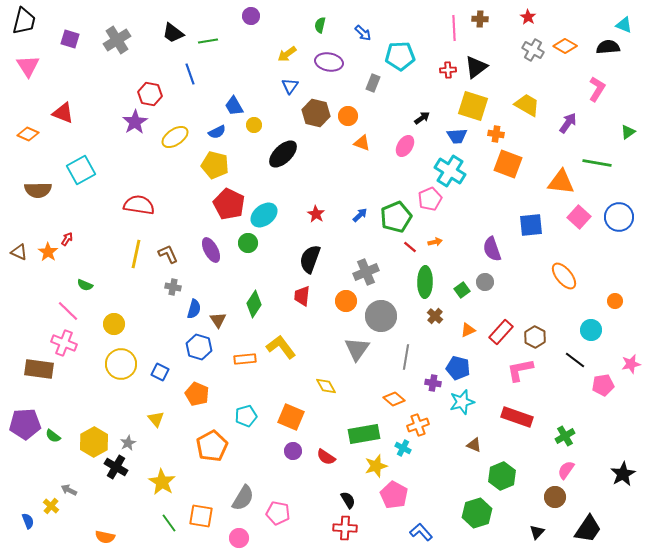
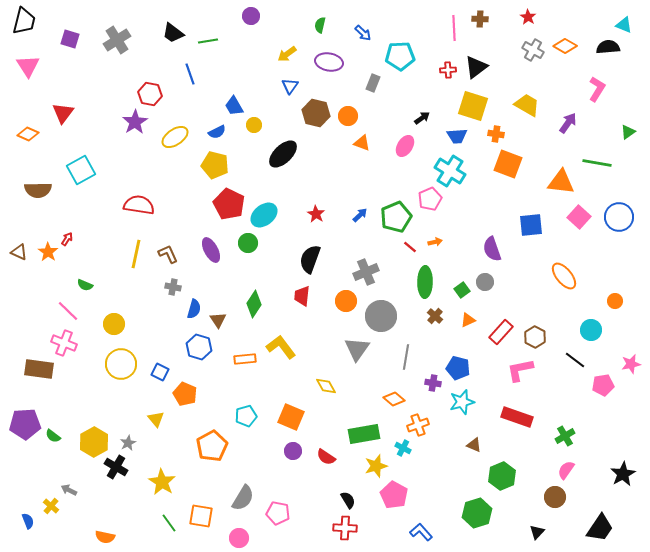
red triangle at (63, 113): rotated 45 degrees clockwise
orange triangle at (468, 330): moved 10 px up
orange pentagon at (197, 394): moved 12 px left
black trapezoid at (588, 529): moved 12 px right, 1 px up
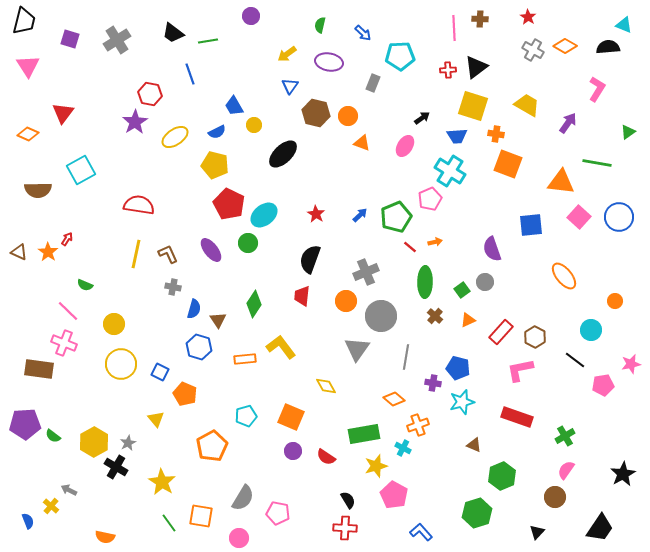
purple ellipse at (211, 250): rotated 10 degrees counterclockwise
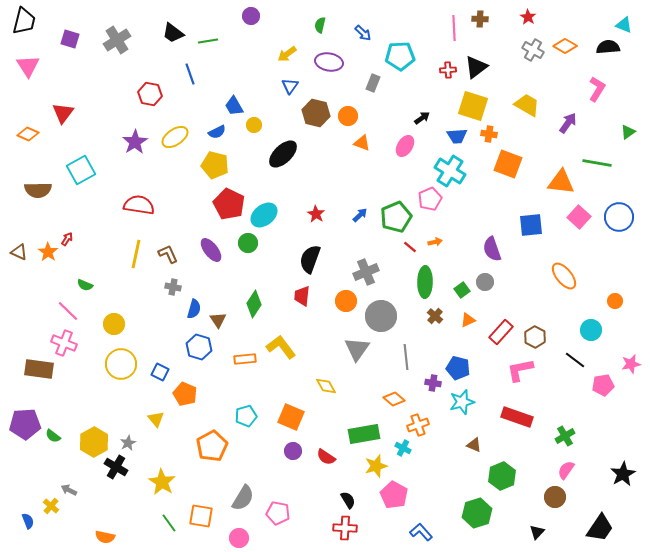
purple star at (135, 122): moved 20 px down
orange cross at (496, 134): moved 7 px left
gray line at (406, 357): rotated 15 degrees counterclockwise
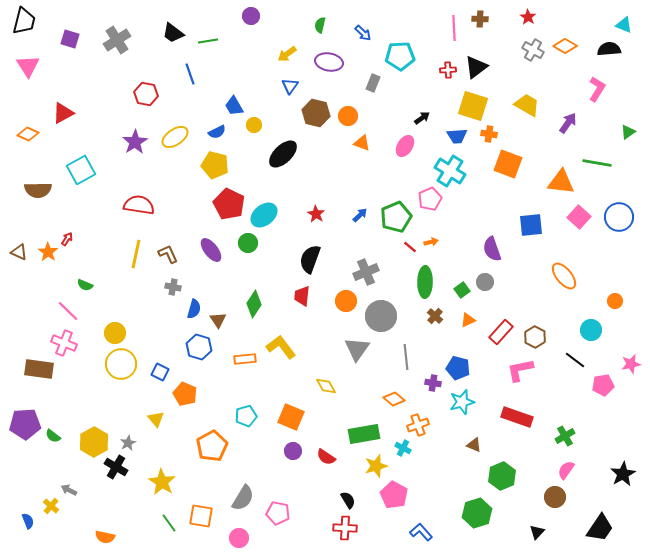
black semicircle at (608, 47): moved 1 px right, 2 px down
red hexagon at (150, 94): moved 4 px left
red triangle at (63, 113): rotated 25 degrees clockwise
orange arrow at (435, 242): moved 4 px left
yellow circle at (114, 324): moved 1 px right, 9 px down
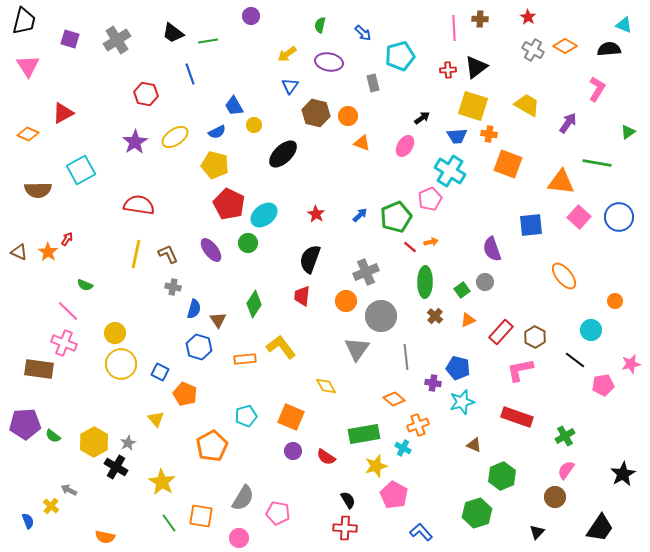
cyan pentagon at (400, 56): rotated 12 degrees counterclockwise
gray rectangle at (373, 83): rotated 36 degrees counterclockwise
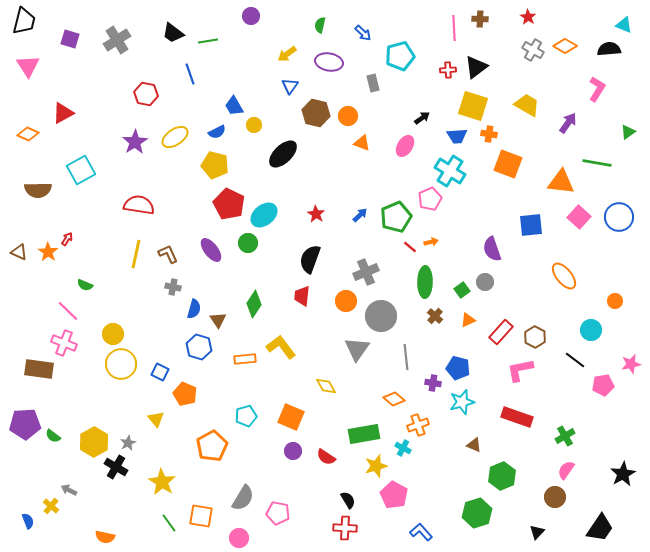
yellow circle at (115, 333): moved 2 px left, 1 px down
